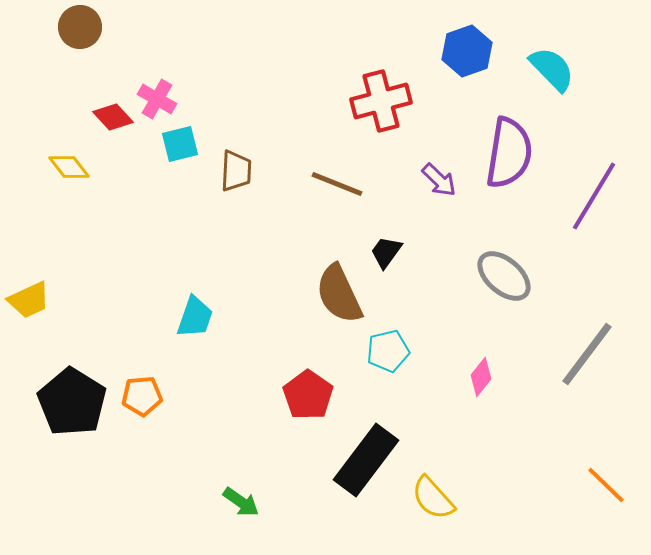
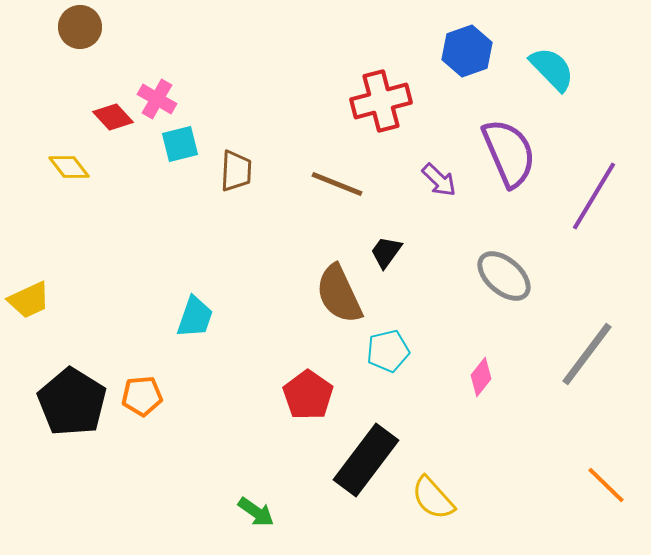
purple semicircle: rotated 32 degrees counterclockwise
green arrow: moved 15 px right, 10 px down
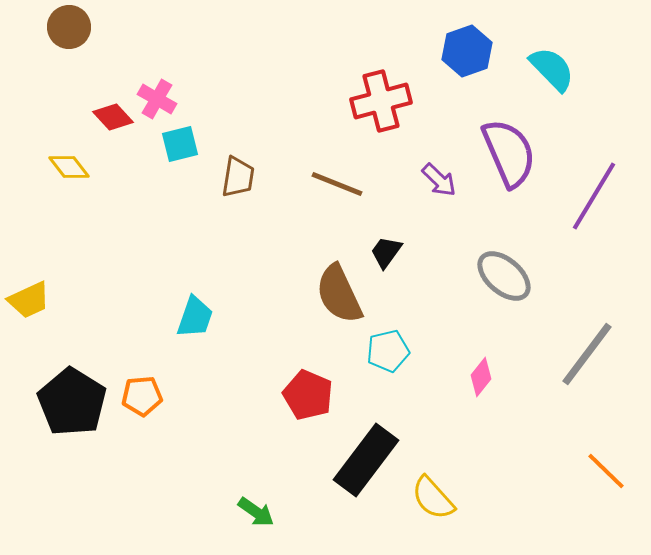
brown circle: moved 11 px left
brown trapezoid: moved 2 px right, 6 px down; rotated 6 degrees clockwise
red pentagon: rotated 12 degrees counterclockwise
orange line: moved 14 px up
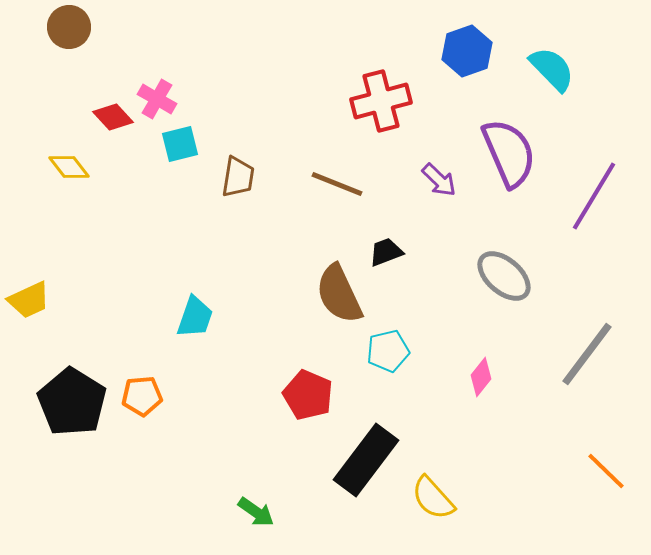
black trapezoid: rotated 33 degrees clockwise
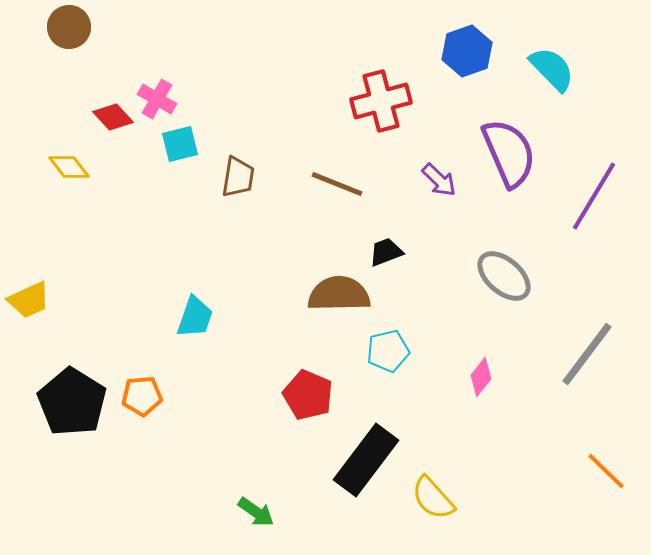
brown semicircle: rotated 114 degrees clockwise
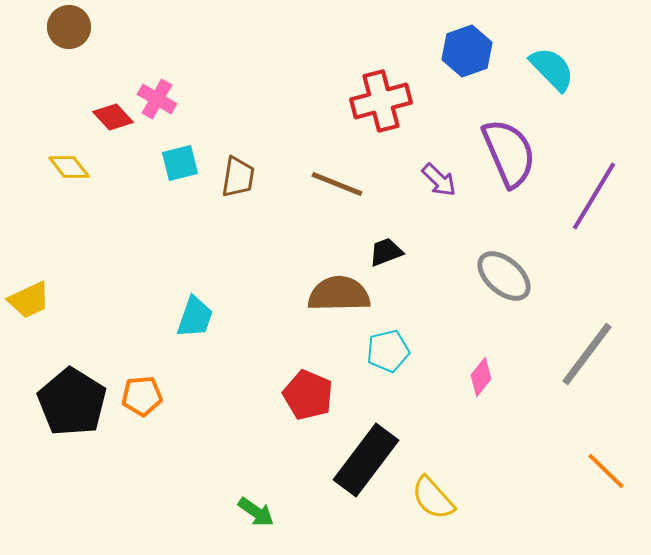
cyan square: moved 19 px down
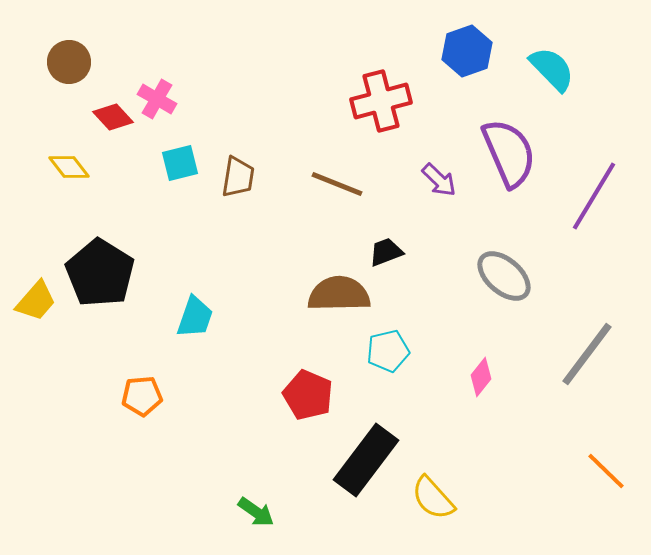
brown circle: moved 35 px down
yellow trapezoid: moved 7 px right, 1 px down; rotated 24 degrees counterclockwise
black pentagon: moved 28 px right, 129 px up
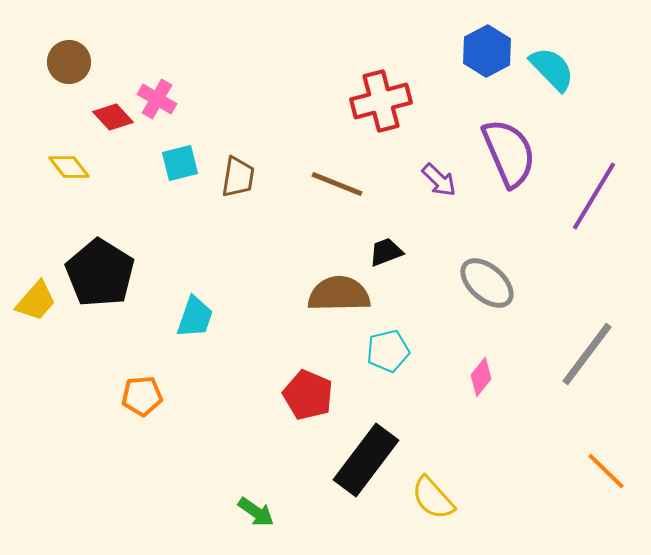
blue hexagon: moved 20 px right; rotated 9 degrees counterclockwise
gray ellipse: moved 17 px left, 7 px down
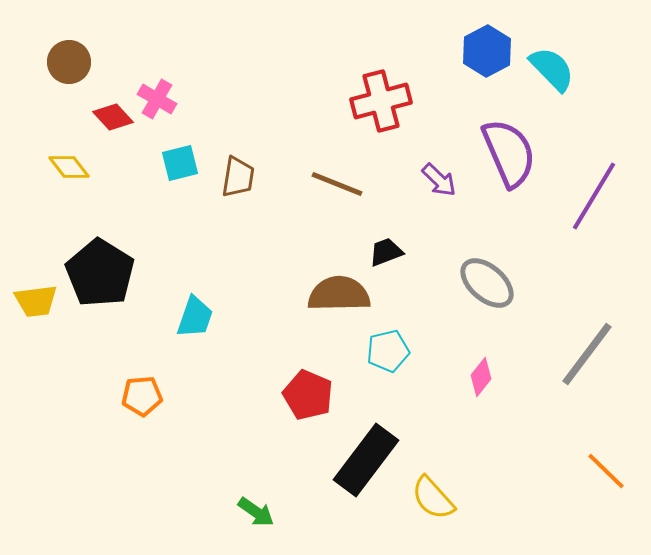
yellow trapezoid: rotated 42 degrees clockwise
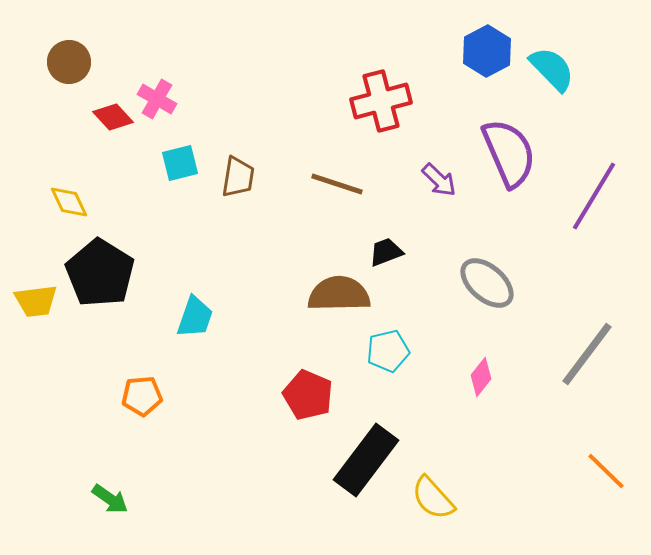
yellow diamond: moved 35 px down; rotated 12 degrees clockwise
brown line: rotated 4 degrees counterclockwise
green arrow: moved 146 px left, 13 px up
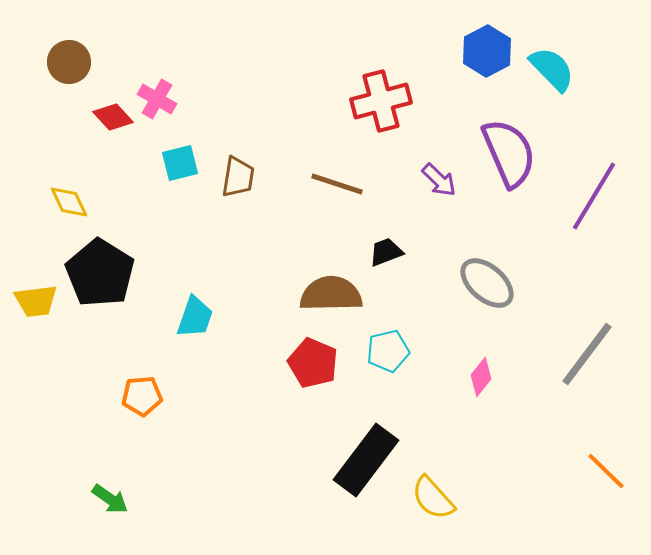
brown semicircle: moved 8 px left
red pentagon: moved 5 px right, 32 px up
